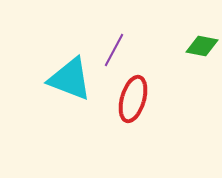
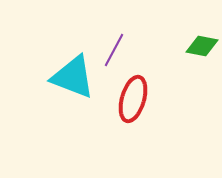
cyan triangle: moved 3 px right, 2 px up
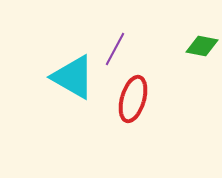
purple line: moved 1 px right, 1 px up
cyan triangle: rotated 9 degrees clockwise
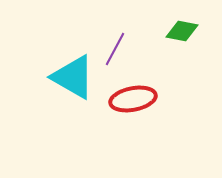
green diamond: moved 20 px left, 15 px up
red ellipse: rotated 63 degrees clockwise
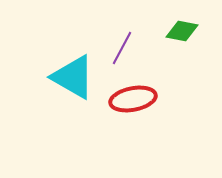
purple line: moved 7 px right, 1 px up
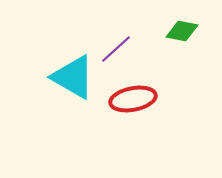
purple line: moved 6 px left, 1 px down; rotated 20 degrees clockwise
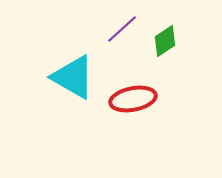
green diamond: moved 17 px left, 10 px down; rotated 44 degrees counterclockwise
purple line: moved 6 px right, 20 px up
